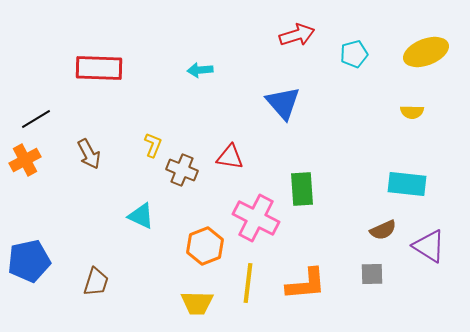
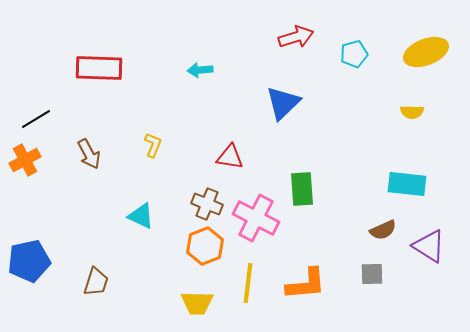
red arrow: moved 1 px left, 2 px down
blue triangle: rotated 27 degrees clockwise
brown cross: moved 25 px right, 34 px down
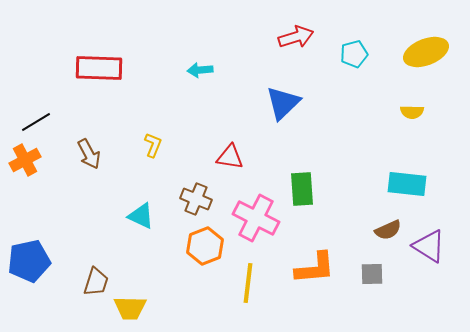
black line: moved 3 px down
brown cross: moved 11 px left, 5 px up
brown semicircle: moved 5 px right
orange L-shape: moved 9 px right, 16 px up
yellow trapezoid: moved 67 px left, 5 px down
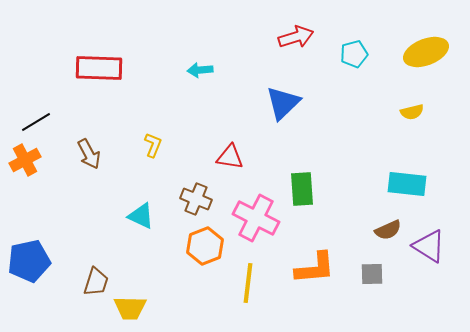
yellow semicircle: rotated 15 degrees counterclockwise
